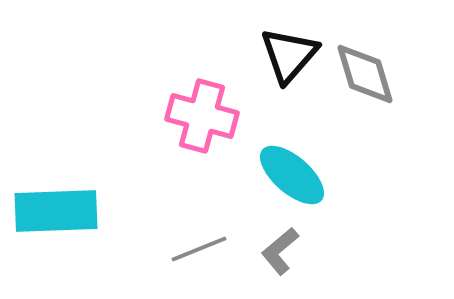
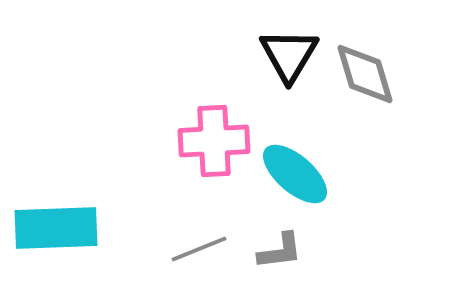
black triangle: rotated 10 degrees counterclockwise
pink cross: moved 12 px right, 25 px down; rotated 18 degrees counterclockwise
cyan ellipse: moved 3 px right, 1 px up
cyan rectangle: moved 17 px down
gray L-shape: rotated 147 degrees counterclockwise
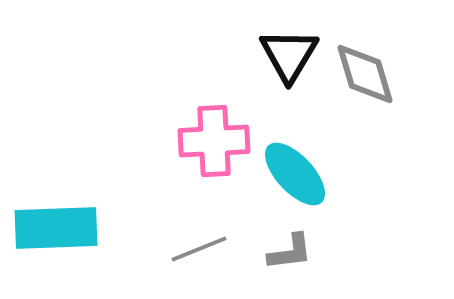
cyan ellipse: rotated 6 degrees clockwise
gray L-shape: moved 10 px right, 1 px down
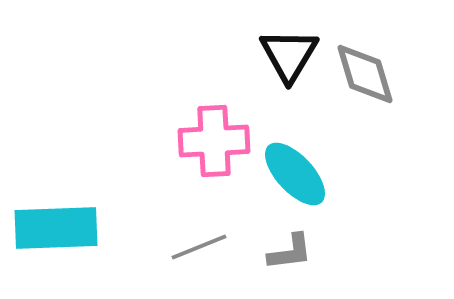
gray line: moved 2 px up
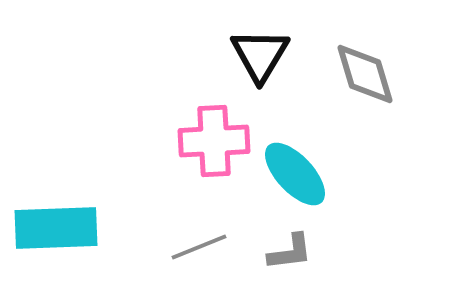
black triangle: moved 29 px left
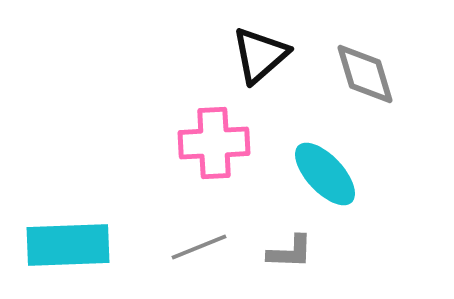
black triangle: rotated 18 degrees clockwise
pink cross: moved 2 px down
cyan ellipse: moved 30 px right
cyan rectangle: moved 12 px right, 17 px down
gray L-shape: rotated 9 degrees clockwise
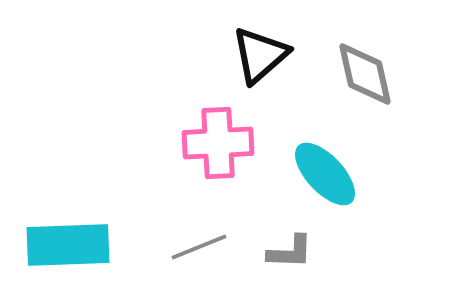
gray diamond: rotated 4 degrees clockwise
pink cross: moved 4 px right
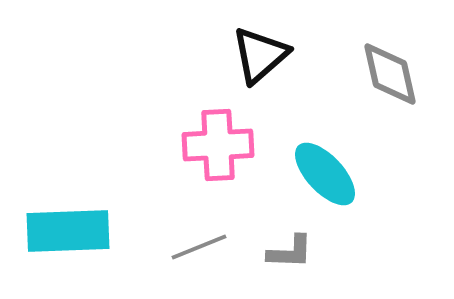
gray diamond: moved 25 px right
pink cross: moved 2 px down
cyan rectangle: moved 14 px up
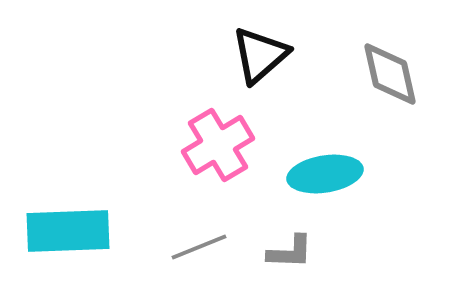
pink cross: rotated 28 degrees counterclockwise
cyan ellipse: rotated 56 degrees counterclockwise
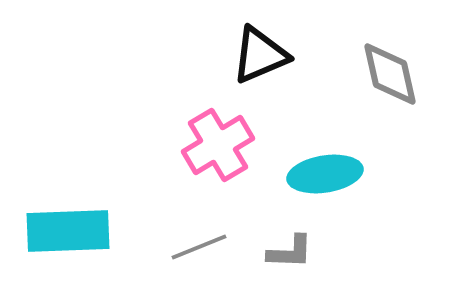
black triangle: rotated 18 degrees clockwise
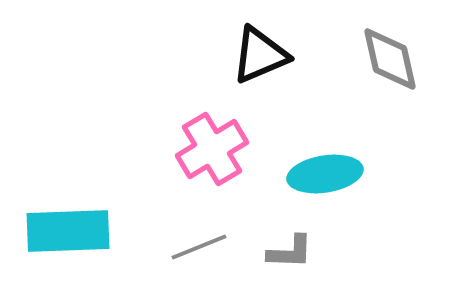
gray diamond: moved 15 px up
pink cross: moved 6 px left, 4 px down
